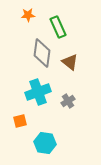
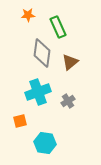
brown triangle: rotated 42 degrees clockwise
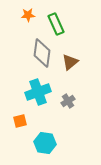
green rectangle: moved 2 px left, 3 px up
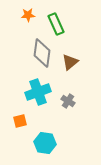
gray cross: rotated 24 degrees counterclockwise
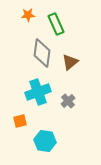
gray cross: rotated 16 degrees clockwise
cyan hexagon: moved 2 px up
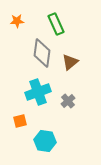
orange star: moved 11 px left, 6 px down
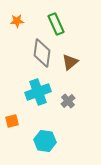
orange square: moved 8 px left
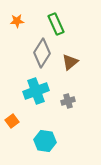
gray diamond: rotated 24 degrees clockwise
cyan cross: moved 2 px left, 1 px up
gray cross: rotated 24 degrees clockwise
orange square: rotated 24 degrees counterclockwise
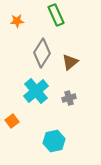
green rectangle: moved 9 px up
cyan cross: rotated 20 degrees counterclockwise
gray cross: moved 1 px right, 3 px up
cyan hexagon: moved 9 px right; rotated 20 degrees counterclockwise
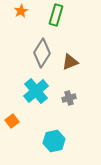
green rectangle: rotated 40 degrees clockwise
orange star: moved 4 px right, 10 px up; rotated 24 degrees counterclockwise
brown triangle: rotated 18 degrees clockwise
